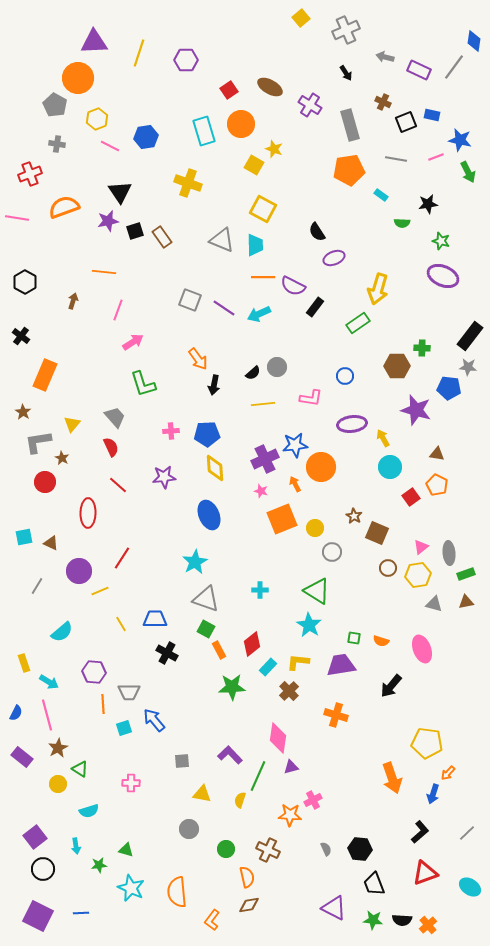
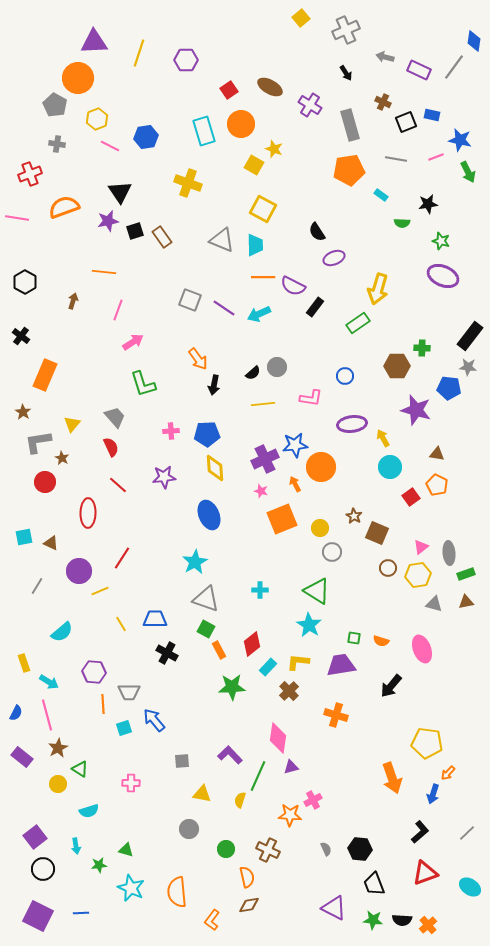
yellow circle at (315, 528): moved 5 px right
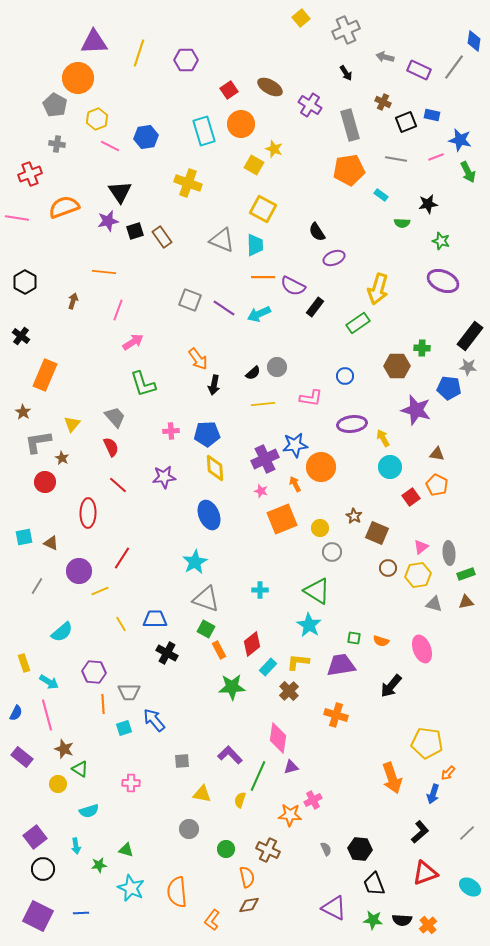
purple ellipse at (443, 276): moved 5 px down
brown star at (58, 748): moved 6 px right, 1 px down; rotated 24 degrees counterclockwise
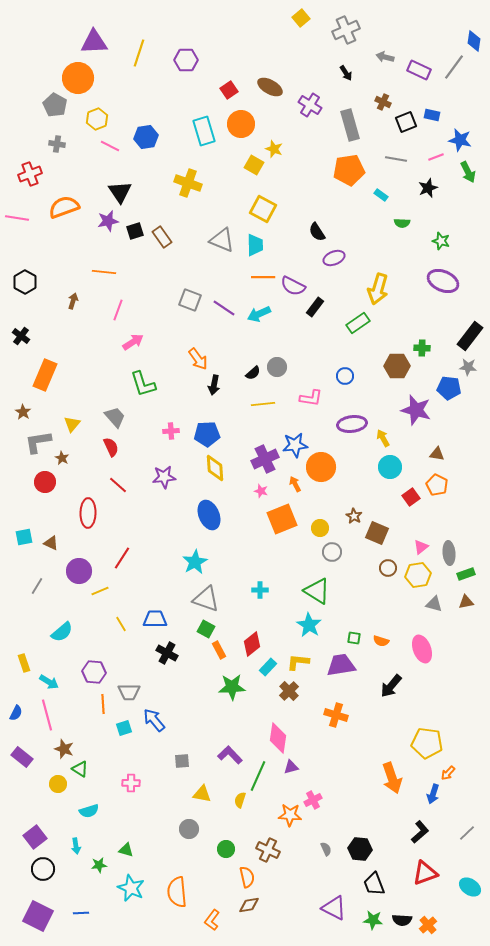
black star at (428, 204): moved 16 px up; rotated 12 degrees counterclockwise
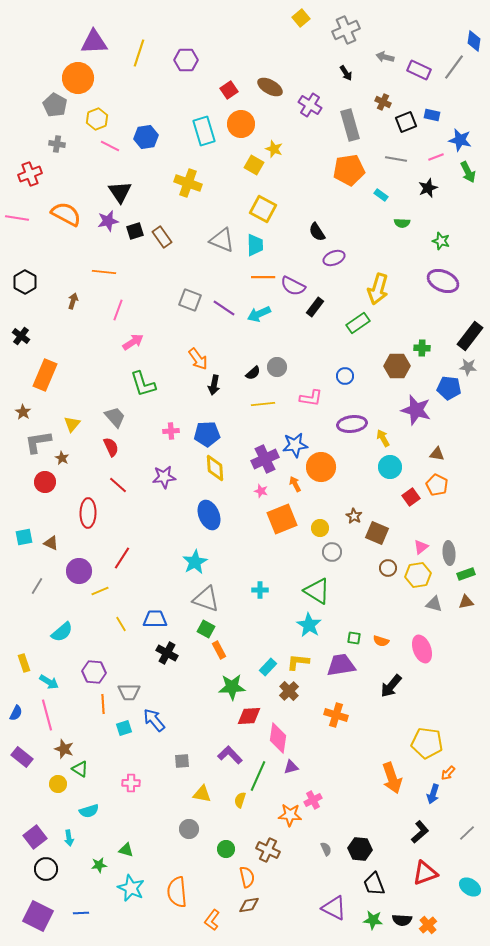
orange semicircle at (64, 207): moved 2 px right, 7 px down; rotated 48 degrees clockwise
red diamond at (252, 644): moved 3 px left, 72 px down; rotated 35 degrees clockwise
cyan arrow at (76, 846): moved 7 px left, 8 px up
black circle at (43, 869): moved 3 px right
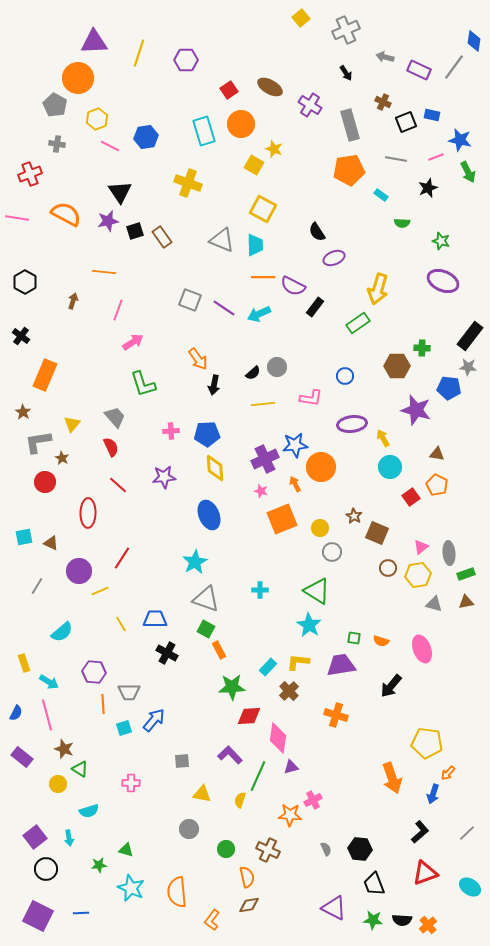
blue arrow at (154, 720): rotated 80 degrees clockwise
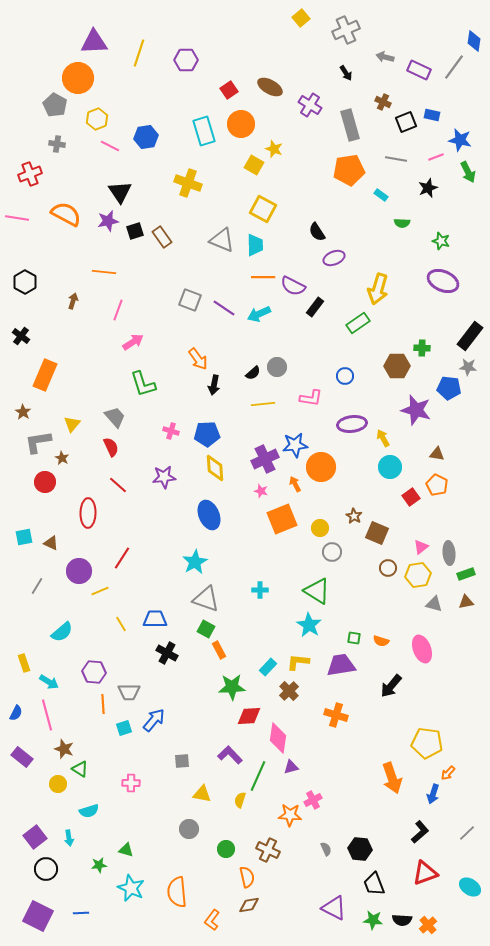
pink cross at (171, 431): rotated 21 degrees clockwise
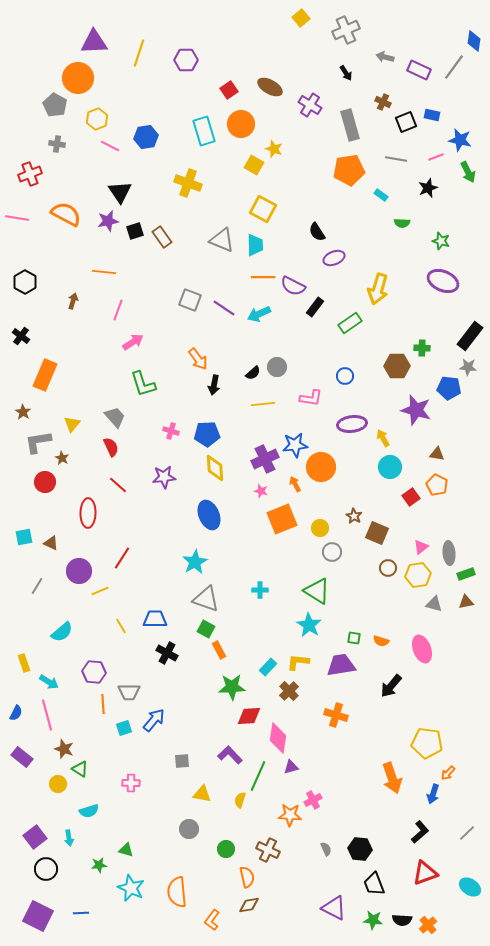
green rectangle at (358, 323): moved 8 px left
yellow line at (121, 624): moved 2 px down
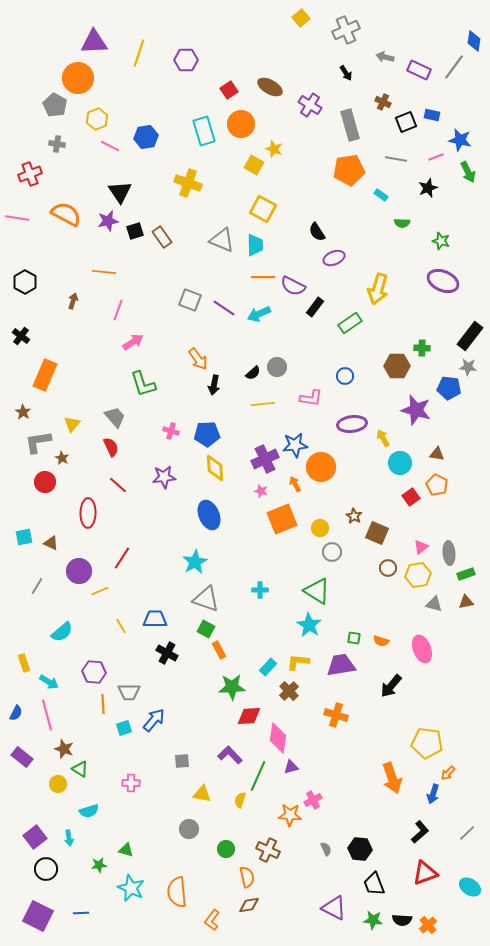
cyan circle at (390, 467): moved 10 px right, 4 px up
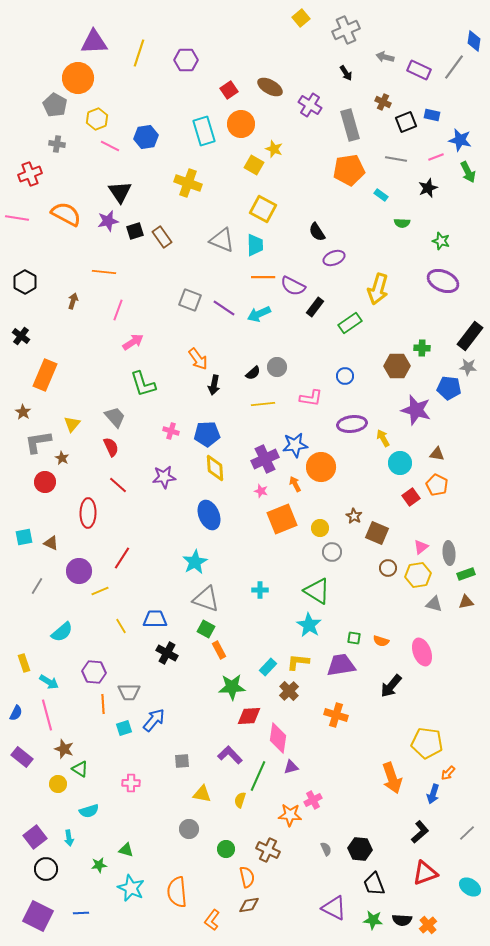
pink ellipse at (422, 649): moved 3 px down
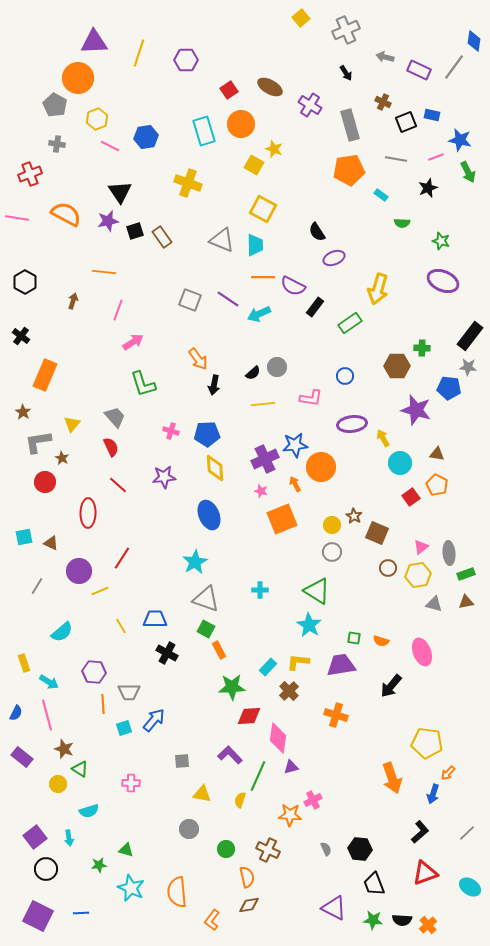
purple line at (224, 308): moved 4 px right, 9 px up
yellow circle at (320, 528): moved 12 px right, 3 px up
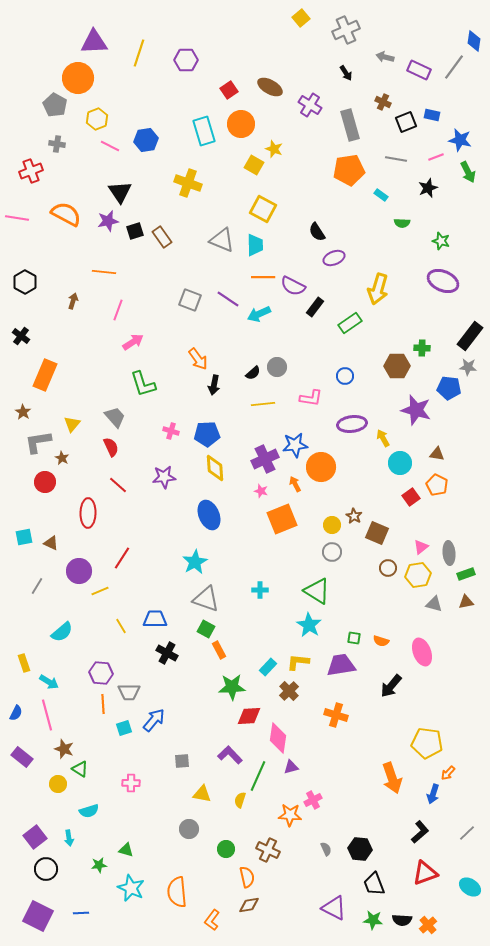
blue hexagon at (146, 137): moved 3 px down
red cross at (30, 174): moved 1 px right, 3 px up
purple hexagon at (94, 672): moved 7 px right, 1 px down
